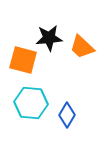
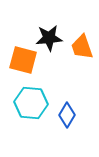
orange trapezoid: rotated 28 degrees clockwise
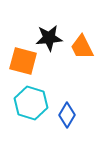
orange trapezoid: rotated 8 degrees counterclockwise
orange square: moved 1 px down
cyan hexagon: rotated 12 degrees clockwise
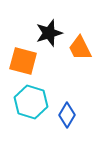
black star: moved 5 px up; rotated 12 degrees counterclockwise
orange trapezoid: moved 2 px left, 1 px down
cyan hexagon: moved 1 px up
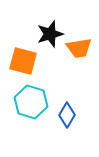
black star: moved 1 px right, 1 px down
orange trapezoid: moved 1 px left; rotated 72 degrees counterclockwise
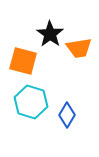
black star: rotated 20 degrees counterclockwise
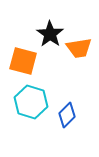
blue diamond: rotated 15 degrees clockwise
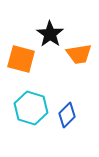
orange trapezoid: moved 6 px down
orange square: moved 2 px left, 2 px up
cyan hexagon: moved 6 px down
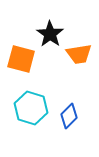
blue diamond: moved 2 px right, 1 px down
